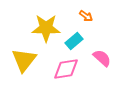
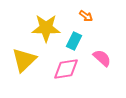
cyan rectangle: rotated 24 degrees counterclockwise
yellow triangle: rotated 8 degrees clockwise
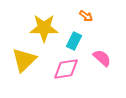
yellow star: moved 2 px left
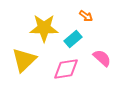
cyan rectangle: moved 1 px left, 2 px up; rotated 24 degrees clockwise
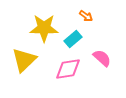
pink diamond: moved 2 px right
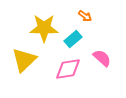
orange arrow: moved 1 px left
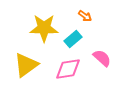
yellow triangle: moved 2 px right, 5 px down; rotated 8 degrees clockwise
